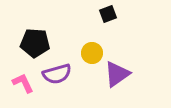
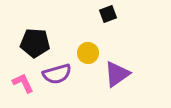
yellow circle: moved 4 px left
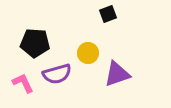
purple triangle: rotated 16 degrees clockwise
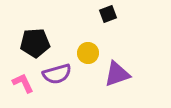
black pentagon: rotated 8 degrees counterclockwise
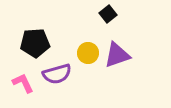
black square: rotated 18 degrees counterclockwise
purple triangle: moved 19 px up
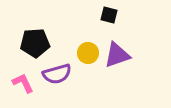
black square: moved 1 px right, 1 px down; rotated 36 degrees counterclockwise
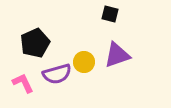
black square: moved 1 px right, 1 px up
black pentagon: rotated 20 degrees counterclockwise
yellow circle: moved 4 px left, 9 px down
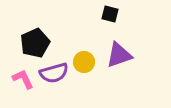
purple triangle: moved 2 px right
purple semicircle: moved 3 px left, 1 px up
pink L-shape: moved 4 px up
